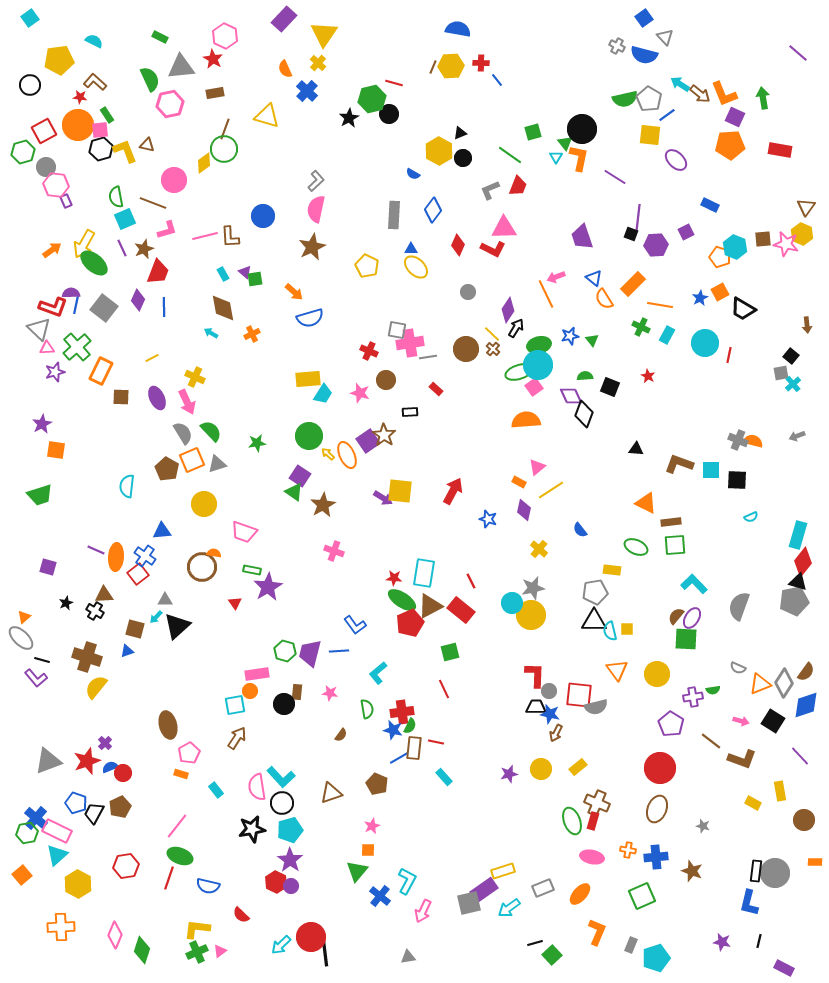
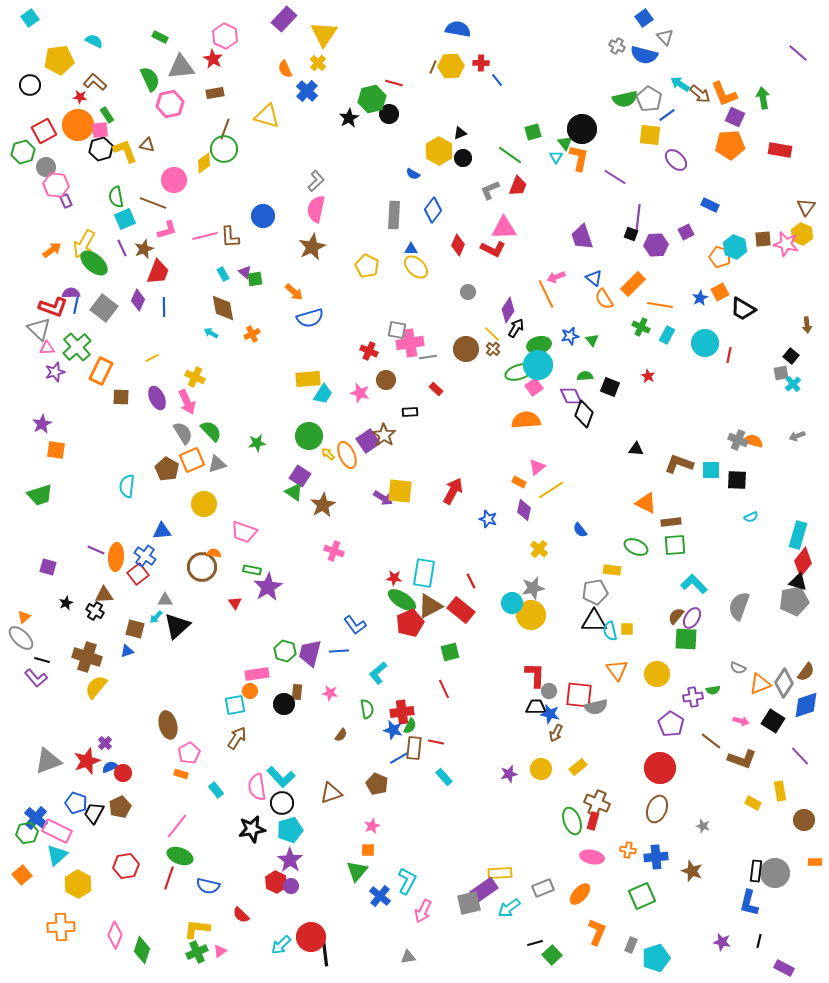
yellow rectangle at (503, 871): moved 3 px left, 2 px down; rotated 15 degrees clockwise
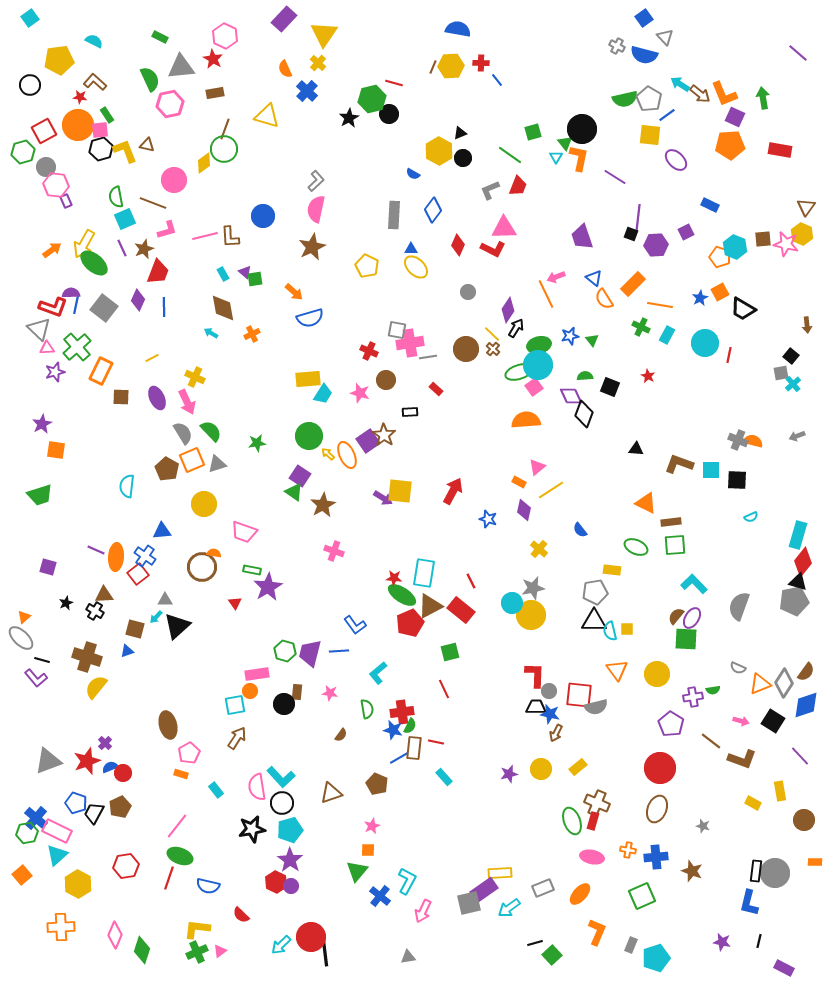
green ellipse at (402, 600): moved 5 px up
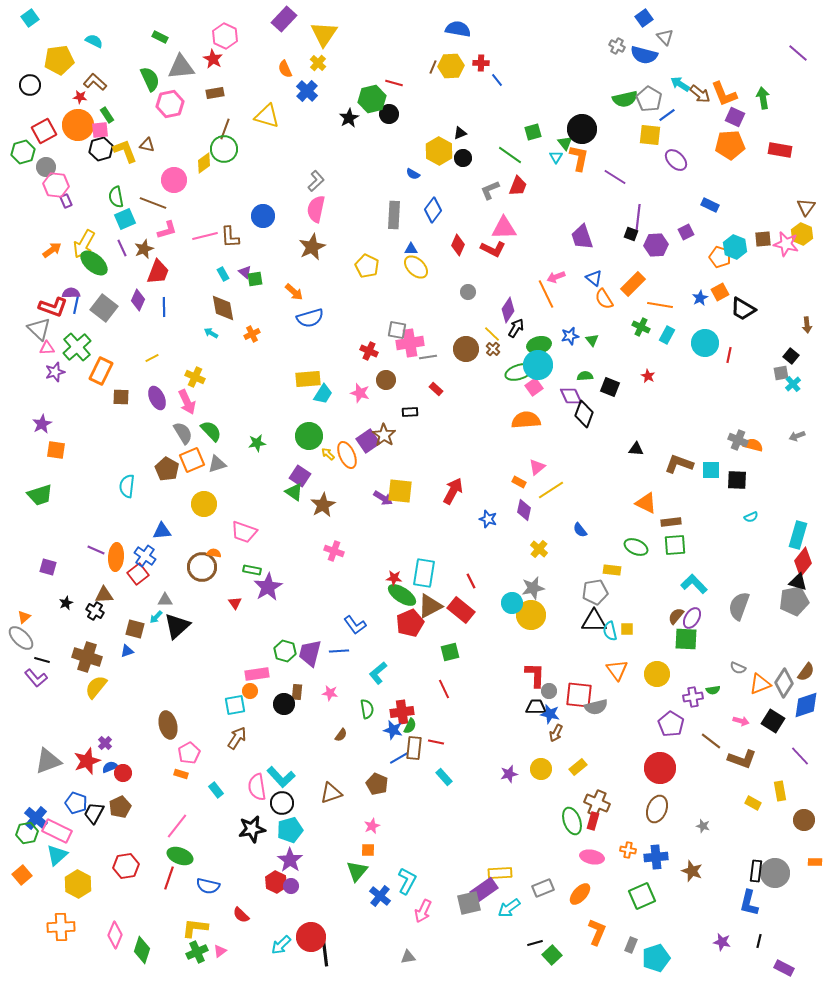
orange semicircle at (753, 441): moved 4 px down
yellow L-shape at (197, 929): moved 2 px left, 1 px up
